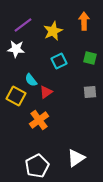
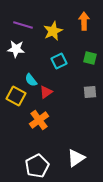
purple line: rotated 54 degrees clockwise
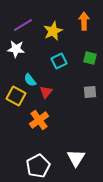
purple line: rotated 48 degrees counterclockwise
cyan semicircle: moved 1 px left
red triangle: rotated 16 degrees counterclockwise
white triangle: rotated 24 degrees counterclockwise
white pentagon: moved 1 px right
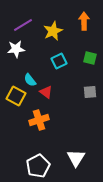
white star: rotated 12 degrees counterclockwise
red triangle: rotated 32 degrees counterclockwise
orange cross: rotated 18 degrees clockwise
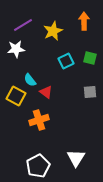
cyan square: moved 7 px right
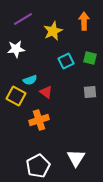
purple line: moved 6 px up
cyan semicircle: rotated 72 degrees counterclockwise
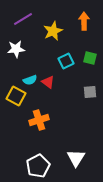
red triangle: moved 2 px right, 10 px up
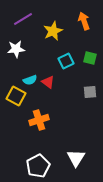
orange arrow: rotated 18 degrees counterclockwise
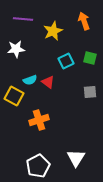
purple line: rotated 36 degrees clockwise
yellow square: moved 2 px left
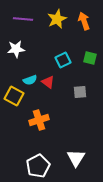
yellow star: moved 4 px right, 12 px up
cyan square: moved 3 px left, 1 px up
gray square: moved 10 px left
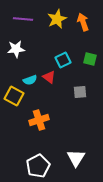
orange arrow: moved 1 px left, 1 px down
green square: moved 1 px down
red triangle: moved 1 px right, 5 px up
